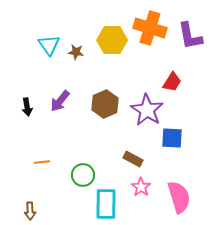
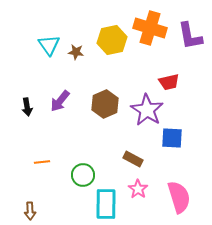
yellow hexagon: rotated 12 degrees counterclockwise
red trapezoid: moved 3 px left; rotated 45 degrees clockwise
pink star: moved 3 px left, 2 px down
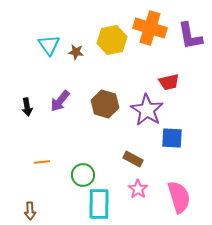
brown hexagon: rotated 20 degrees counterclockwise
cyan rectangle: moved 7 px left
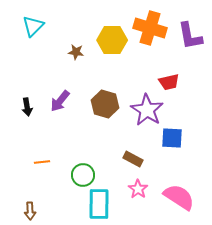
yellow hexagon: rotated 12 degrees clockwise
cyan triangle: moved 16 px left, 19 px up; rotated 20 degrees clockwise
pink semicircle: rotated 40 degrees counterclockwise
